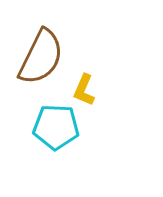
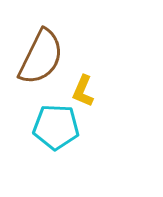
yellow L-shape: moved 1 px left, 1 px down
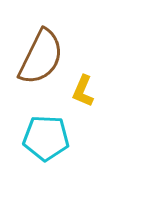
cyan pentagon: moved 10 px left, 11 px down
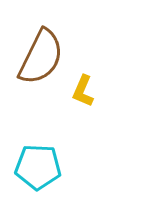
cyan pentagon: moved 8 px left, 29 px down
